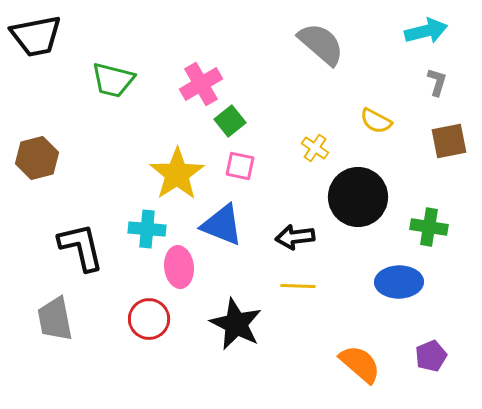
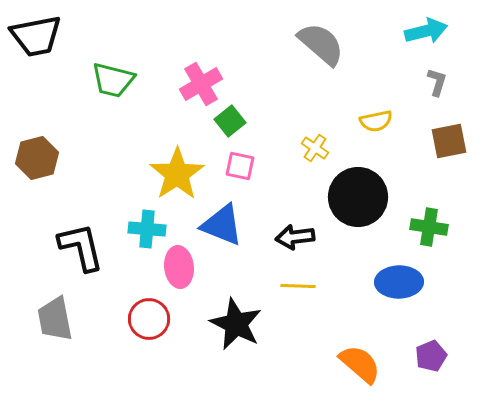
yellow semicircle: rotated 40 degrees counterclockwise
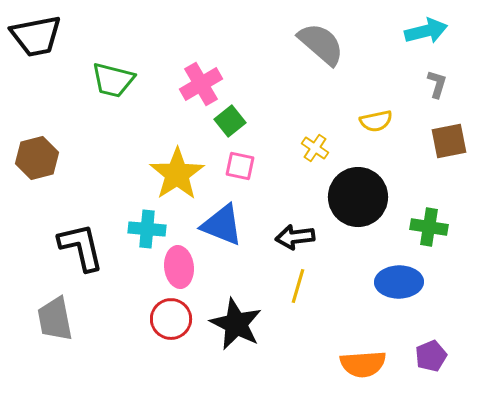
gray L-shape: moved 2 px down
yellow line: rotated 76 degrees counterclockwise
red circle: moved 22 px right
orange semicircle: moved 3 px right; rotated 135 degrees clockwise
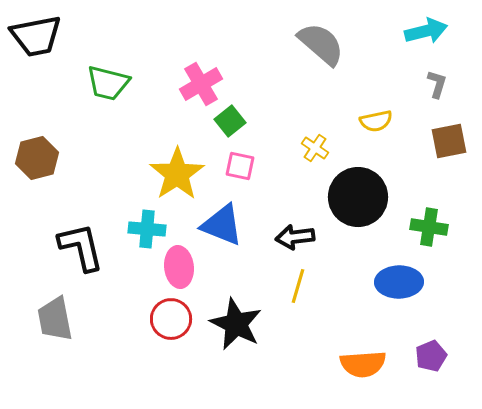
green trapezoid: moved 5 px left, 3 px down
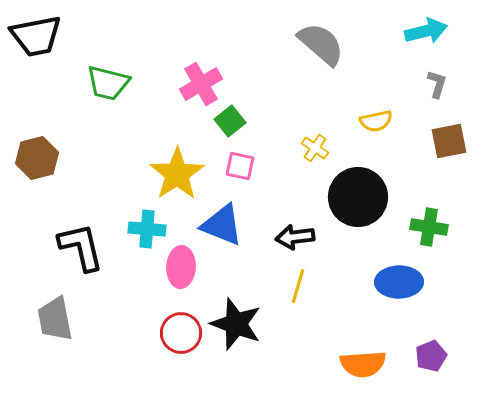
pink ellipse: moved 2 px right; rotated 9 degrees clockwise
red circle: moved 10 px right, 14 px down
black star: rotated 6 degrees counterclockwise
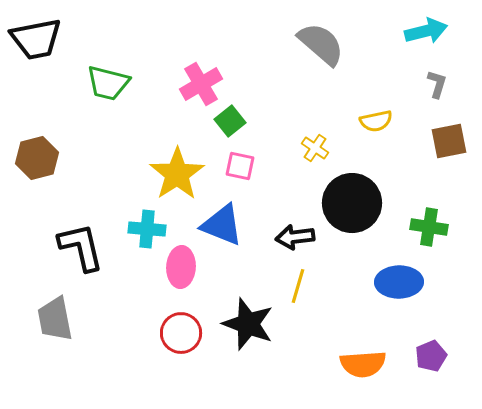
black trapezoid: moved 3 px down
black circle: moved 6 px left, 6 px down
black star: moved 12 px right
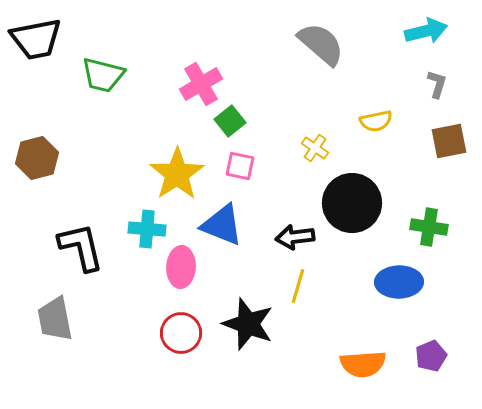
green trapezoid: moved 5 px left, 8 px up
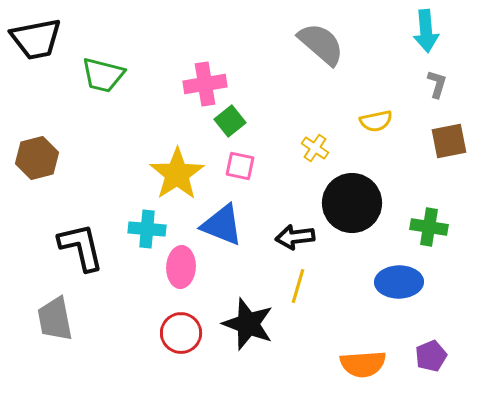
cyan arrow: rotated 99 degrees clockwise
pink cross: moved 4 px right; rotated 21 degrees clockwise
